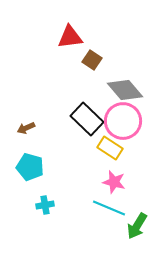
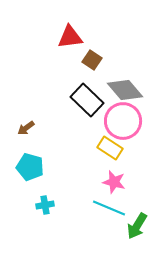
black rectangle: moved 19 px up
brown arrow: rotated 12 degrees counterclockwise
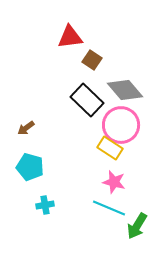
pink circle: moved 2 px left, 4 px down
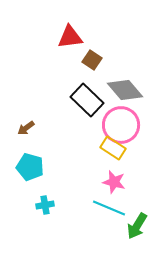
yellow rectangle: moved 3 px right
